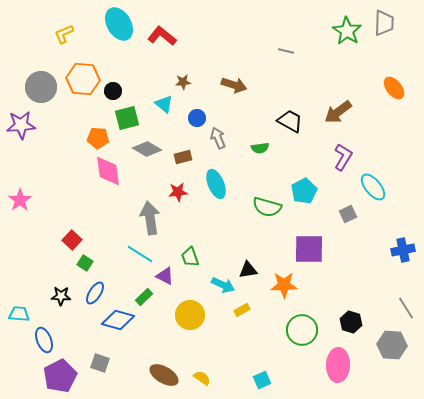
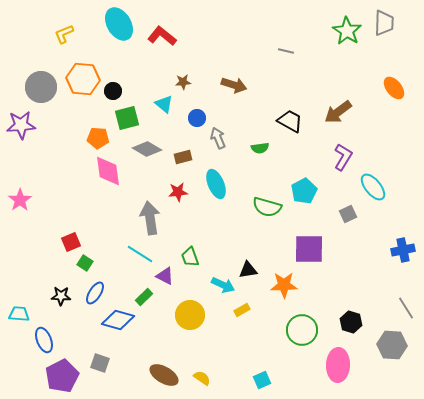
red square at (72, 240): moved 1 px left, 2 px down; rotated 24 degrees clockwise
purple pentagon at (60, 376): moved 2 px right
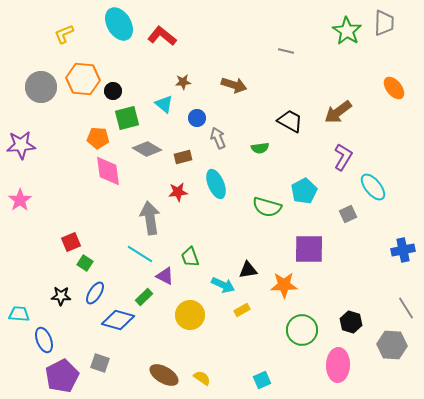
purple star at (21, 125): moved 20 px down
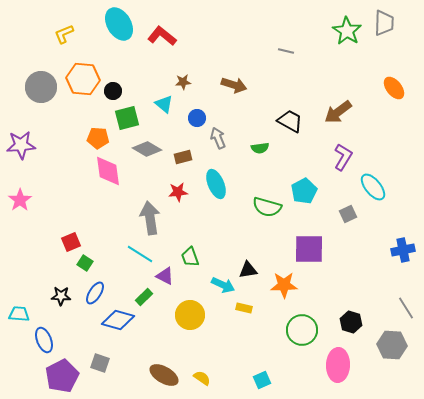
yellow rectangle at (242, 310): moved 2 px right, 2 px up; rotated 42 degrees clockwise
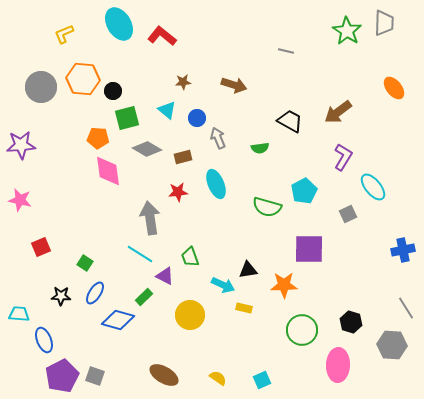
cyan triangle at (164, 104): moved 3 px right, 6 px down
pink star at (20, 200): rotated 25 degrees counterclockwise
red square at (71, 242): moved 30 px left, 5 px down
gray square at (100, 363): moved 5 px left, 13 px down
yellow semicircle at (202, 378): moved 16 px right
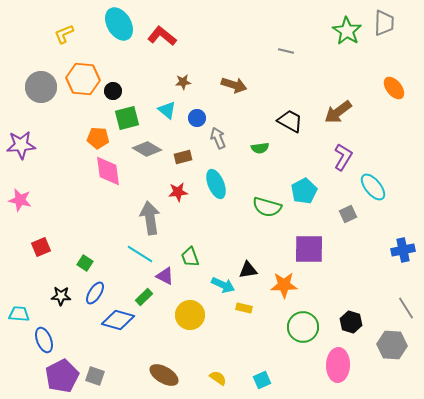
green circle at (302, 330): moved 1 px right, 3 px up
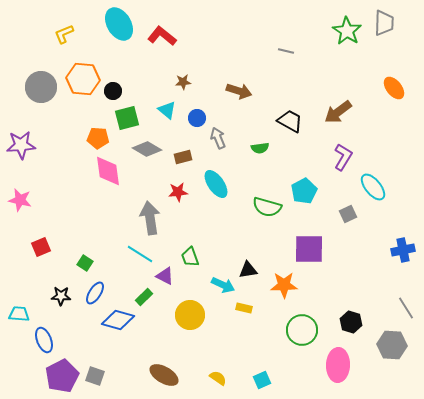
brown arrow at (234, 85): moved 5 px right, 6 px down
cyan ellipse at (216, 184): rotated 12 degrees counterclockwise
green circle at (303, 327): moved 1 px left, 3 px down
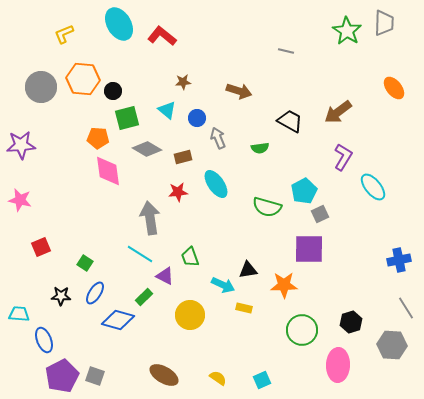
gray square at (348, 214): moved 28 px left
blue cross at (403, 250): moved 4 px left, 10 px down
black hexagon at (351, 322): rotated 25 degrees clockwise
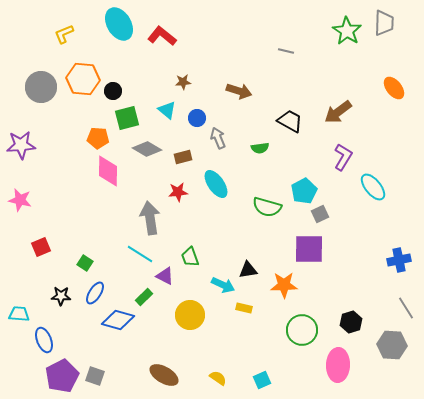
pink diamond at (108, 171): rotated 8 degrees clockwise
